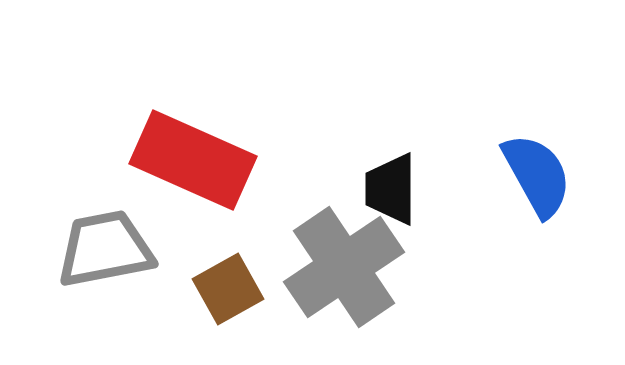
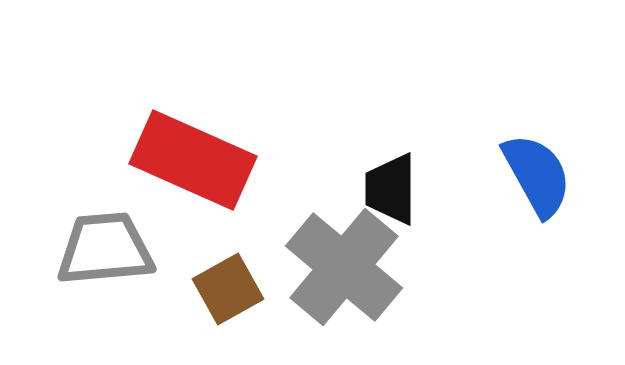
gray trapezoid: rotated 6 degrees clockwise
gray cross: rotated 16 degrees counterclockwise
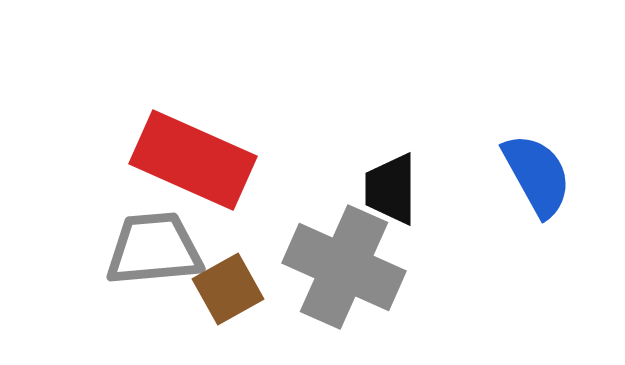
gray trapezoid: moved 49 px right
gray cross: rotated 16 degrees counterclockwise
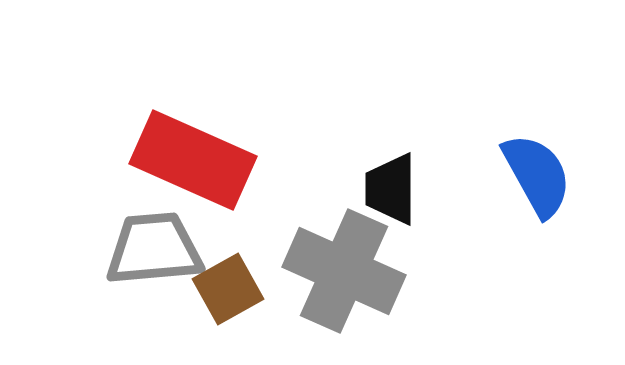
gray cross: moved 4 px down
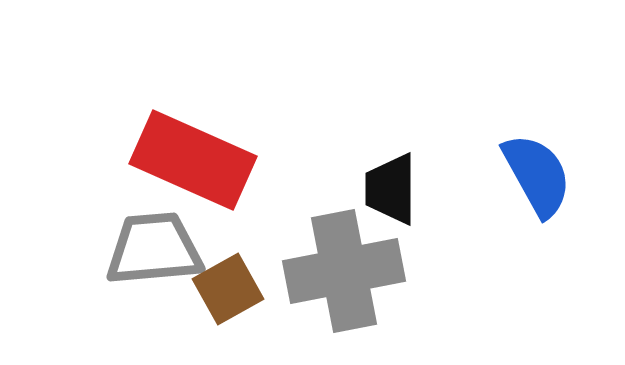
gray cross: rotated 35 degrees counterclockwise
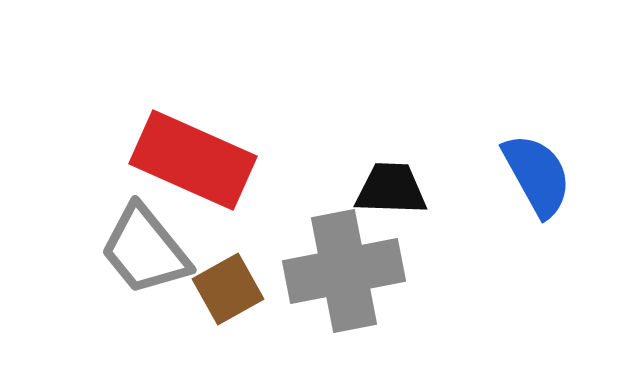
black trapezoid: rotated 92 degrees clockwise
gray trapezoid: moved 9 px left, 1 px down; rotated 124 degrees counterclockwise
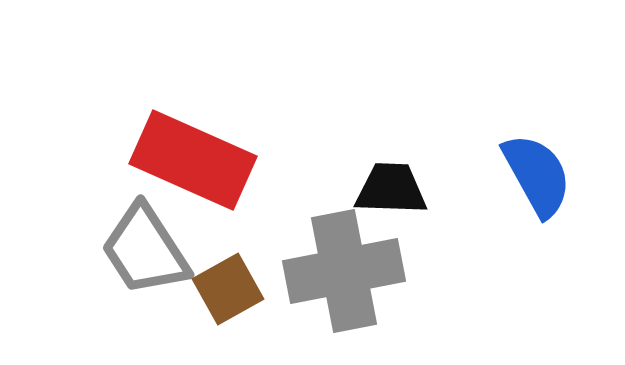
gray trapezoid: rotated 6 degrees clockwise
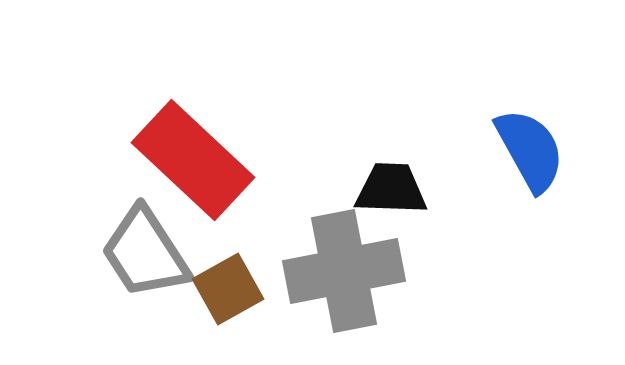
red rectangle: rotated 19 degrees clockwise
blue semicircle: moved 7 px left, 25 px up
gray trapezoid: moved 3 px down
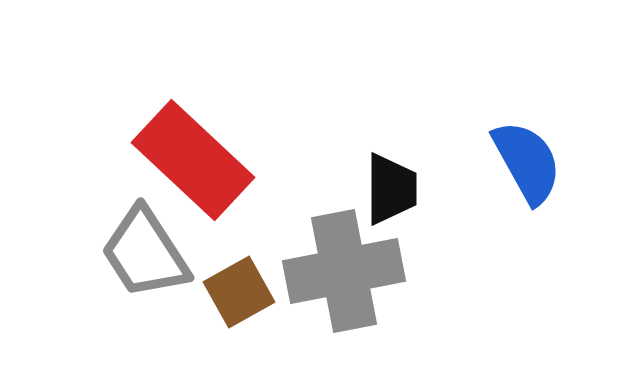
blue semicircle: moved 3 px left, 12 px down
black trapezoid: rotated 88 degrees clockwise
brown square: moved 11 px right, 3 px down
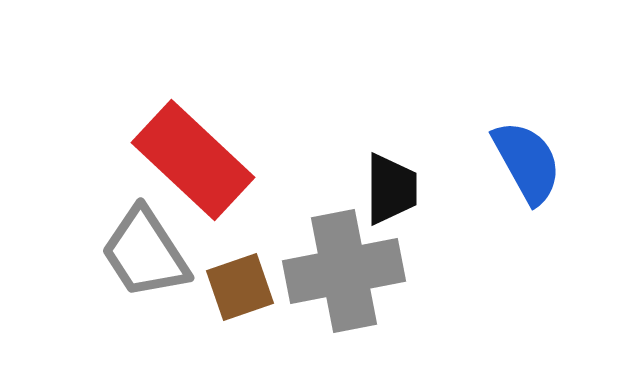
brown square: moved 1 px right, 5 px up; rotated 10 degrees clockwise
